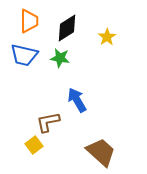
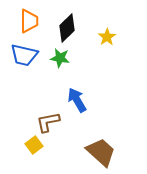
black diamond: rotated 12 degrees counterclockwise
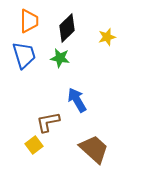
yellow star: rotated 18 degrees clockwise
blue trapezoid: rotated 120 degrees counterclockwise
brown trapezoid: moved 7 px left, 3 px up
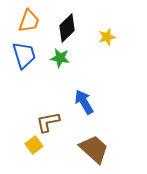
orange trapezoid: rotated 20 degrees clockwise
blue arrow: moved 7 px right, 2 px down
